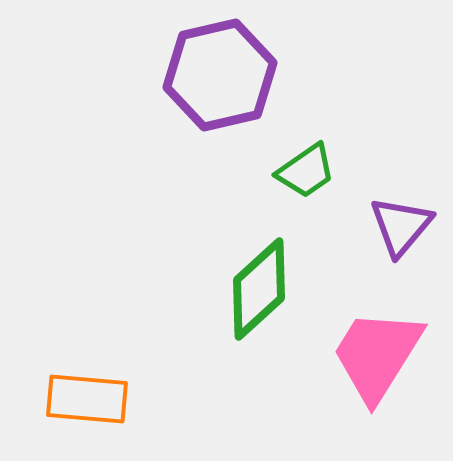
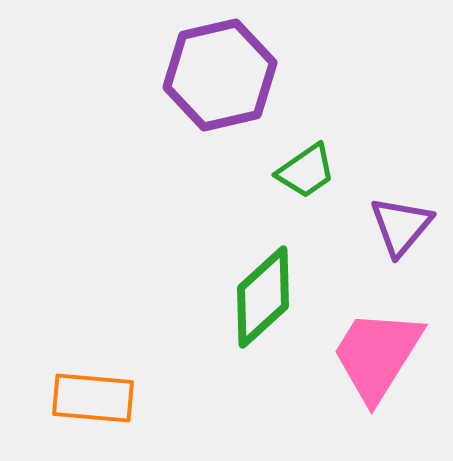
green diamond: moved 4 px right, 8 px down
orange rectangle: moved 6 px right, 1 px up
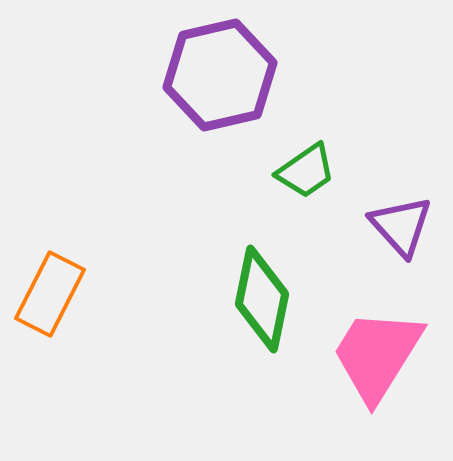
purple triangle: rotated 22 degrees counterclockwise
green diamond: moved 1 px left, 2 px down; rotated 36 degrees counterclockwise
orange rectangle: moved 43 px left, 104 px up; rotated 68 degrees counterclockwise
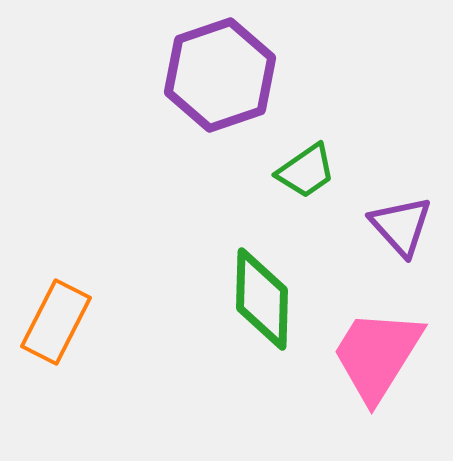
purple hexagon: rotated 6 degrees counterclockwise
orange rectangle: moved 6 px right, 28 px down
green diamond: rotated 10 degrees counterclockwise
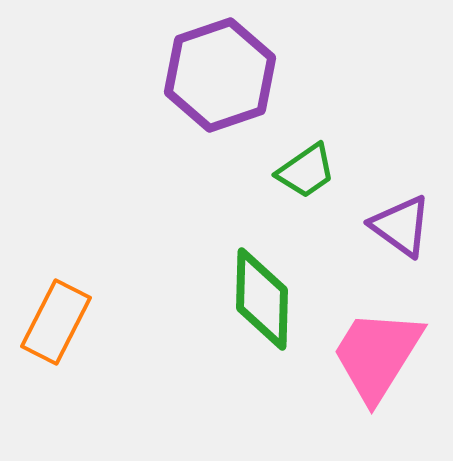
purple triangle: rotated 12 degrees counterclockwise
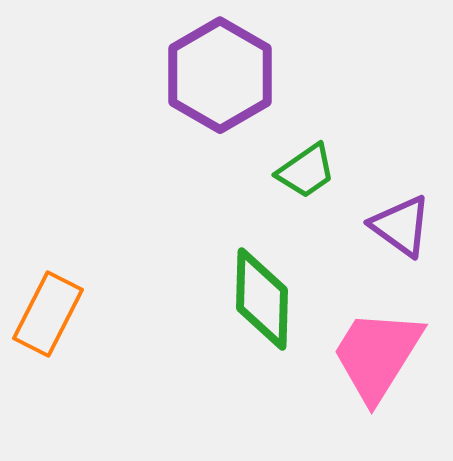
purple hexagon: rotated 11 degrees counterclockwise
orange rectangle: moved 8 px left, 8 px up
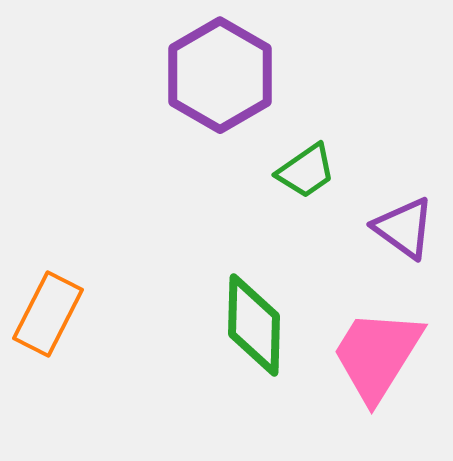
purple triangle: moved 3 px right, 2 px down
green diamond: moved 8 px left, 26 px down
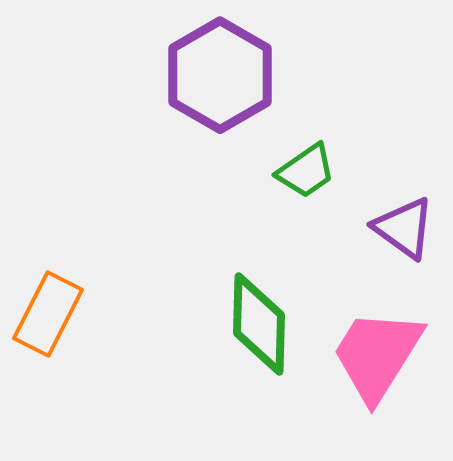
green diamond: moved 5 px right, 1 px up
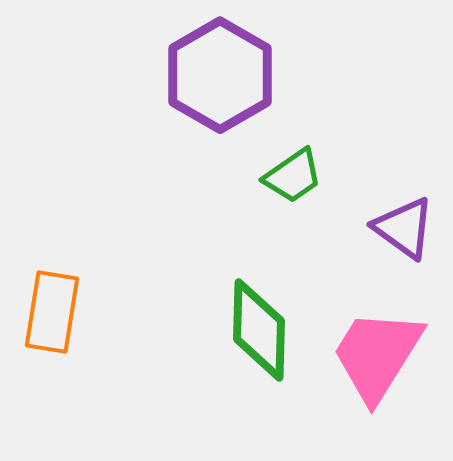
green trapezoid: moved 13 px left, 5 px down
orange rectangle: moved 4 px right, 2 px up; rotated 18 degrees counterclockwise
green diamond: moved 6 px down
